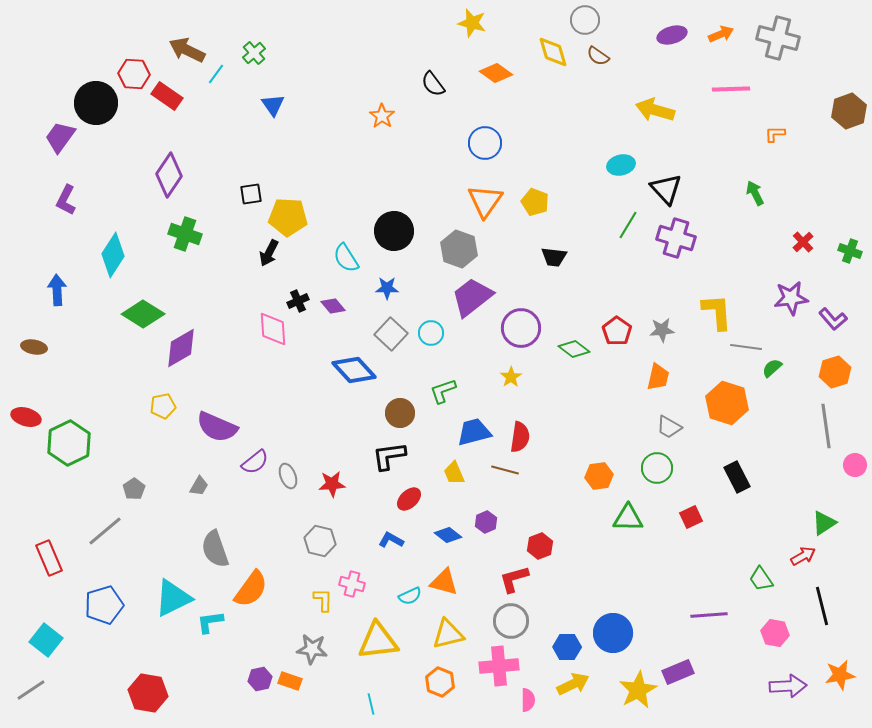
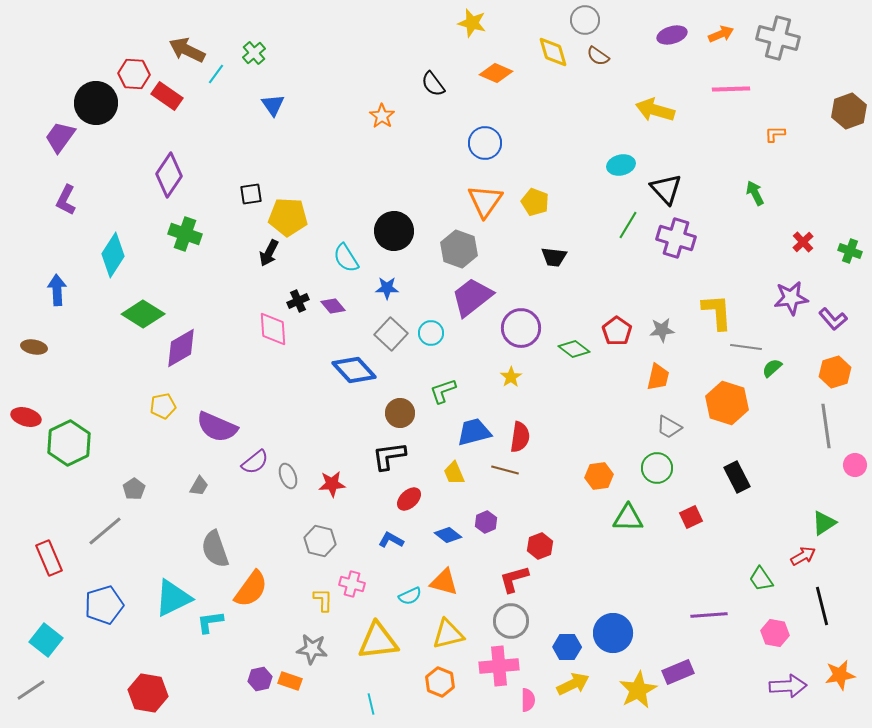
orange diamond at (496, 73): rotated 12 degrees counterclockwise
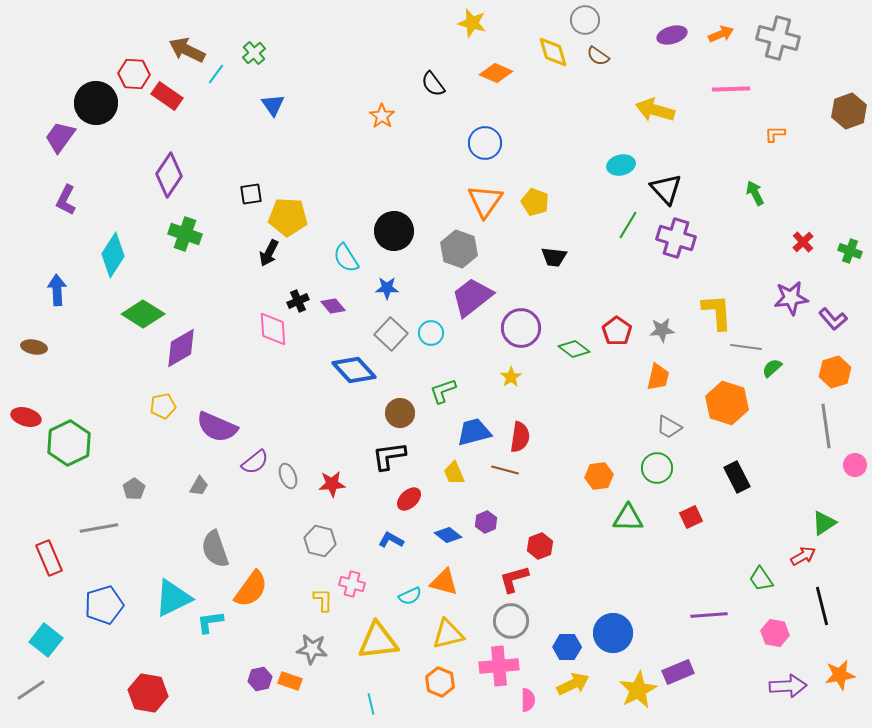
gray line at (105, 531): moved 6 px left, 3 px up; rotated 30 degrees clockwise
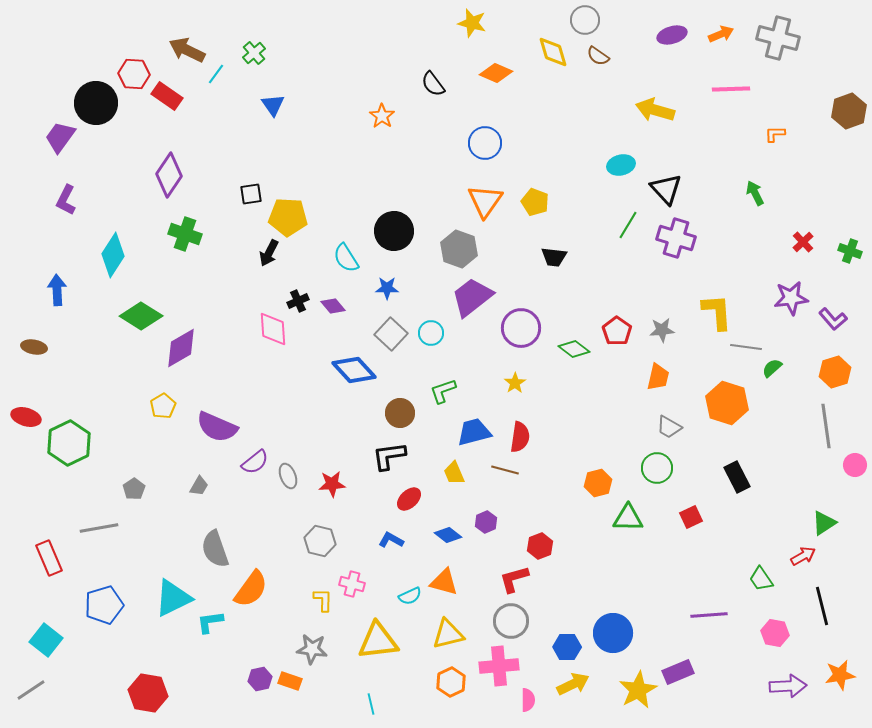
green diamond at (143, 314): moved 2 px left, 2 px down
yellow star at (511, 377): moved 4 px right, 6 px down
yellow pentagon at (163, 406): rotated 20 degrees counterclockwise
orange hexagon at (599, 476): moved 1 px left, 7 px down; rotated 8 degrees counterclockwise
orange hexagon at (440, 682): moved 11 px right; rotated 12 degrees clockwise
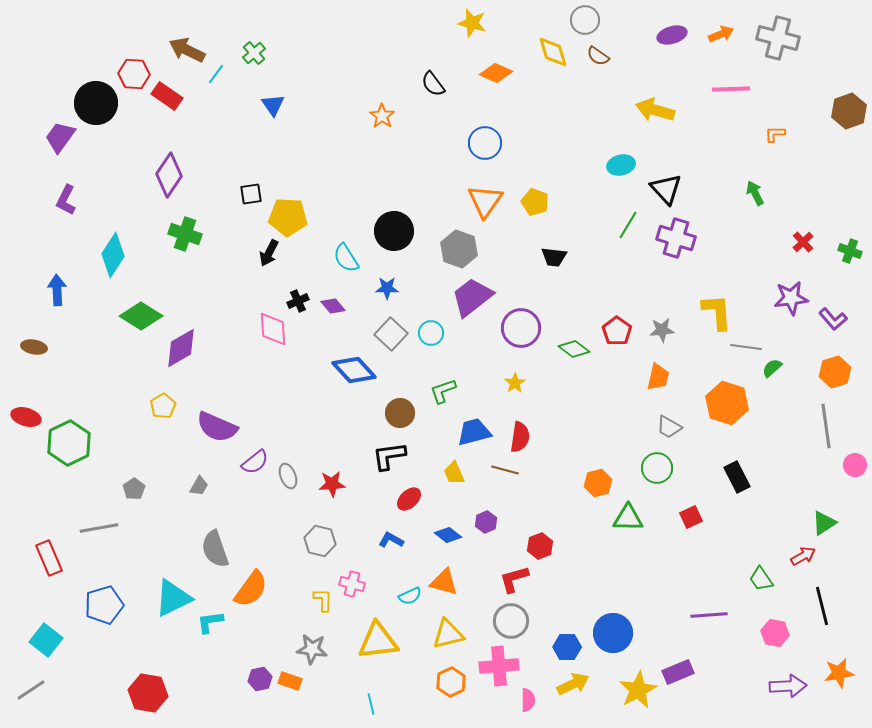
orange star at (840, 675): moved 1 px left, 2 px up
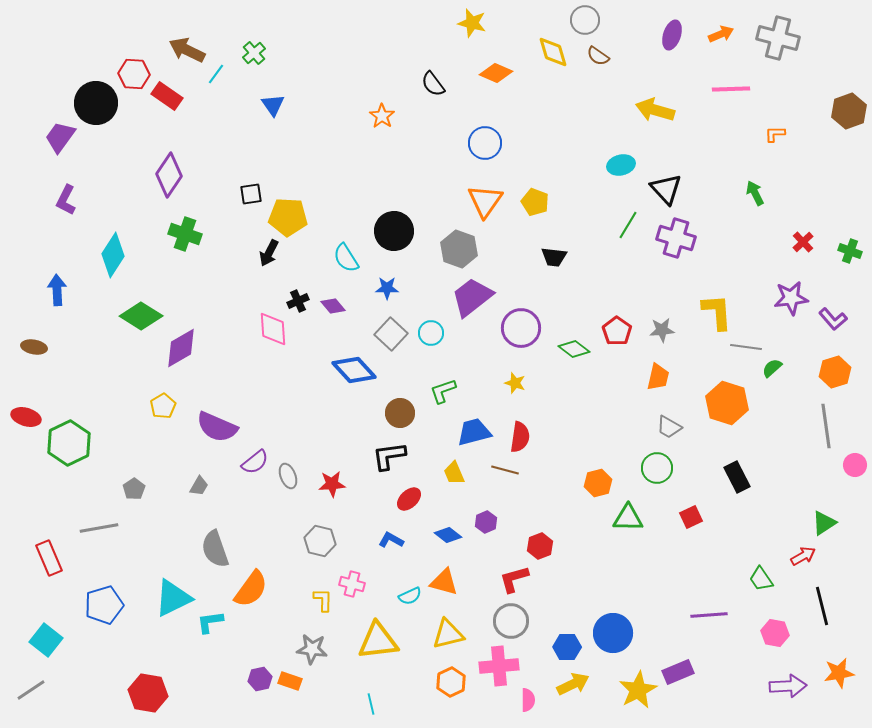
purple ellipse at (672, 35): rotated 56 degrees counterclockwise
yellow star at (515, 383): rotated 20 degrees counterclockwise
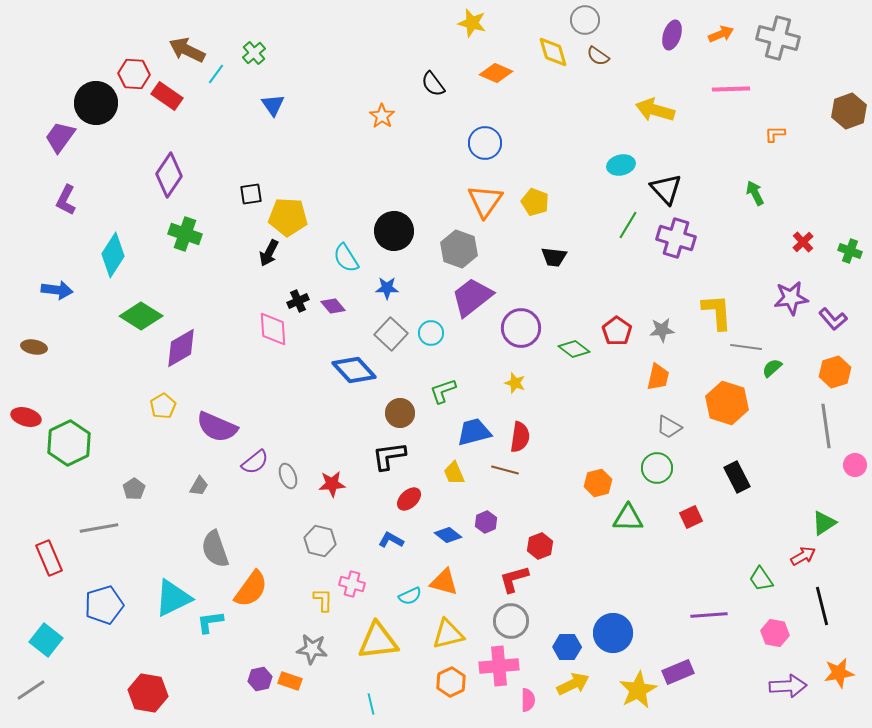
blue arrow at (57, 290): rotated 100 degrees clockwise
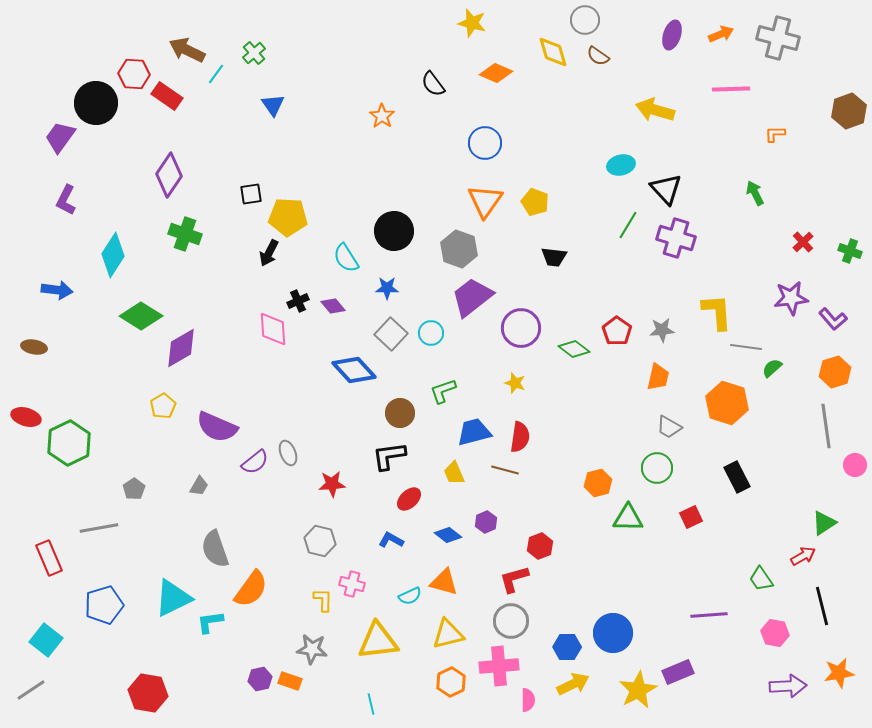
gray ellipse at (288, 476): moved 23 px up
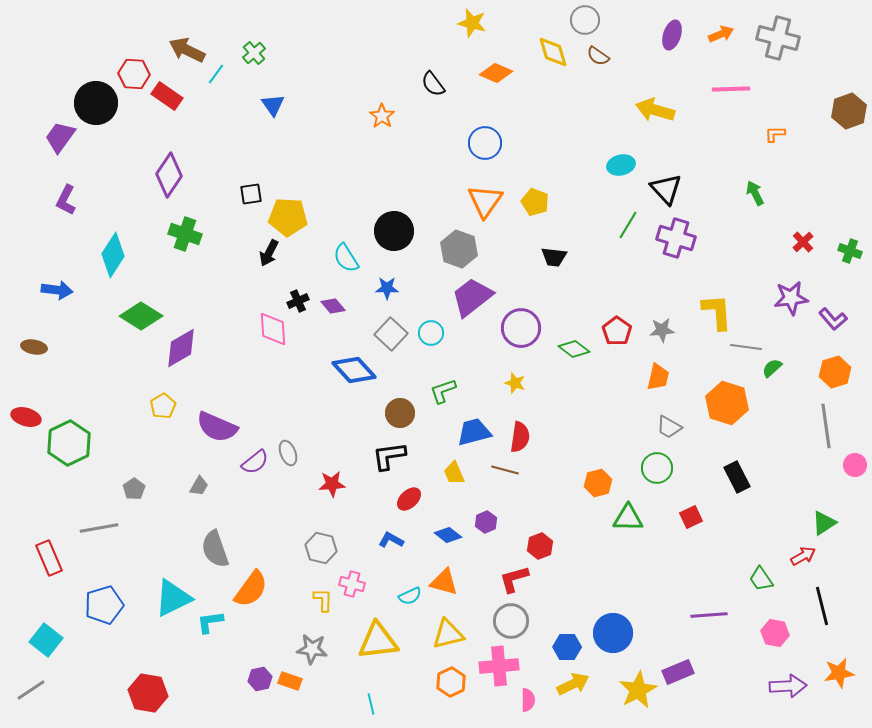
gray hexagon at (320, 541): moved 1 px right, 7 px down
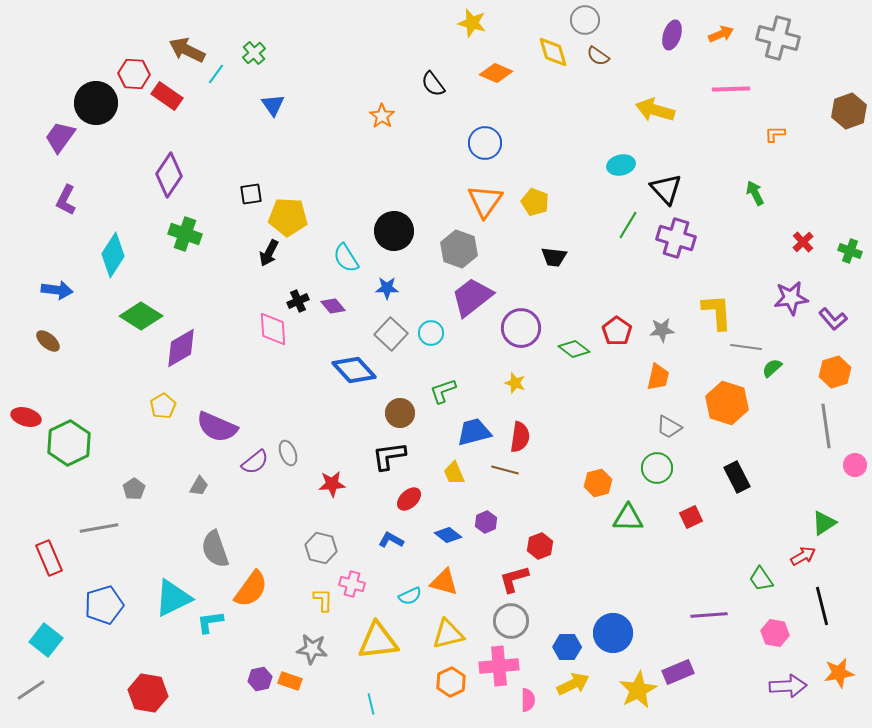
brown ellipse at (34, 347): moved 14 px right, 6 px up; rotated 30 degrees clockwise
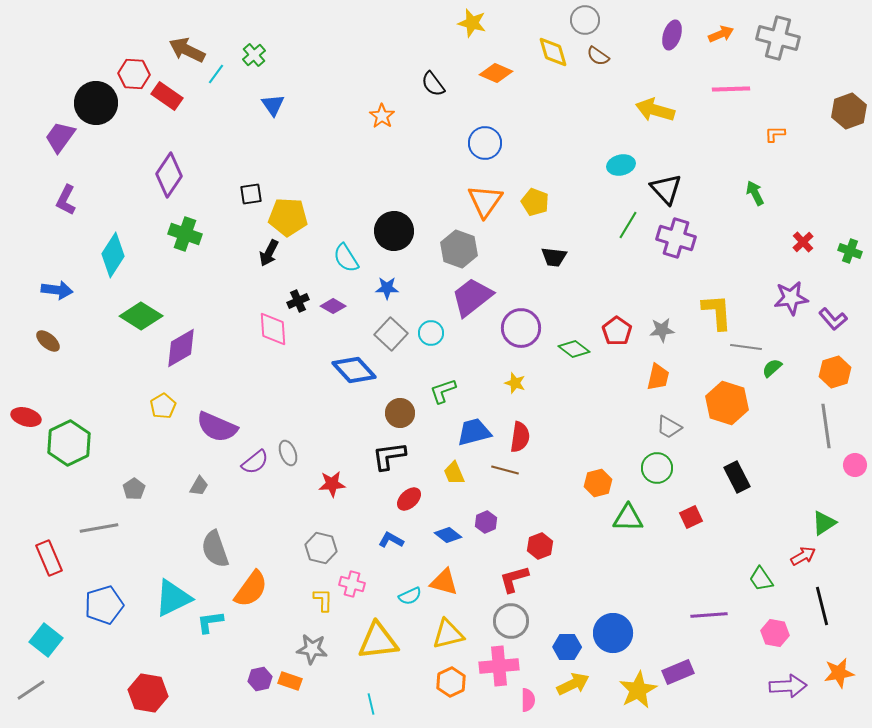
green cross at (254, 53): moved 2 px down
purple diamond at (333, 306): rotated 20 degrees counterclockwise
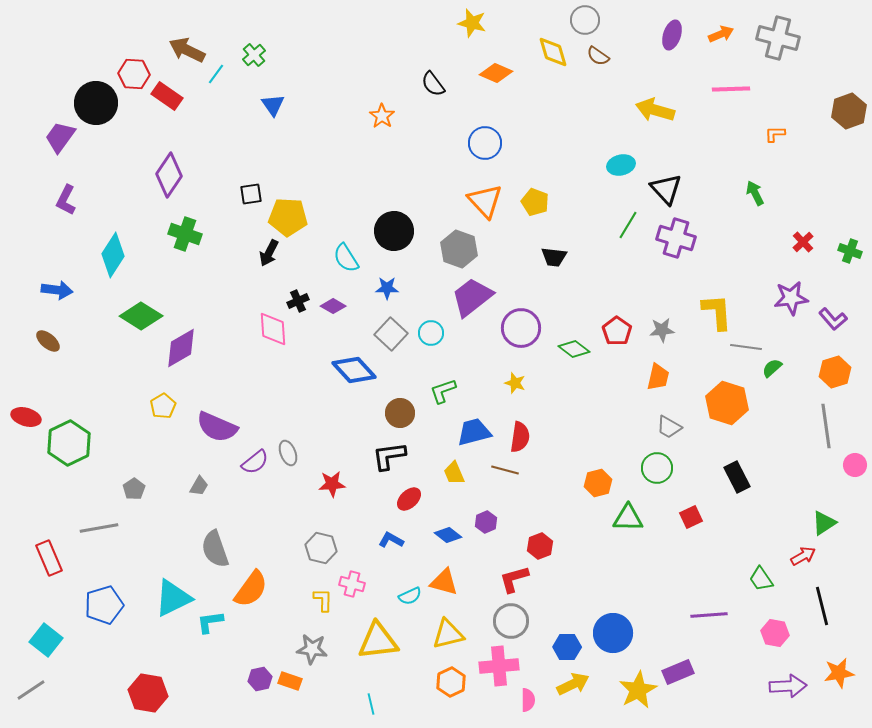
orange triangle at (485, 201): rotated 18 degrees counterclockwise
